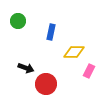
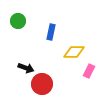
red circle: moved 4 px left
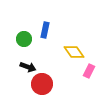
green circle: moved 6 px right, 18 px down
blue rectangle: moved 6 px left, 2 px up
yellow diamond: rotated 55 degrees clockwise
black arrow: moved 2 px right, 1 px up
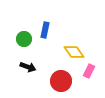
red circle: moved 19 px right, 3 px up
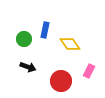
yellow diamond: moved 4 px left, 8 px up
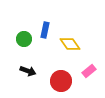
black arrow: moved 4 px down
pink rectangle: rotated 24 degrees clockwise
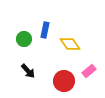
black arrow: rotated 28 degrees clockwise
red circle: moved 3 px right
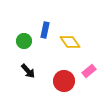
green circle: moved 2 px down
yellow diamond: moved 2 px up
